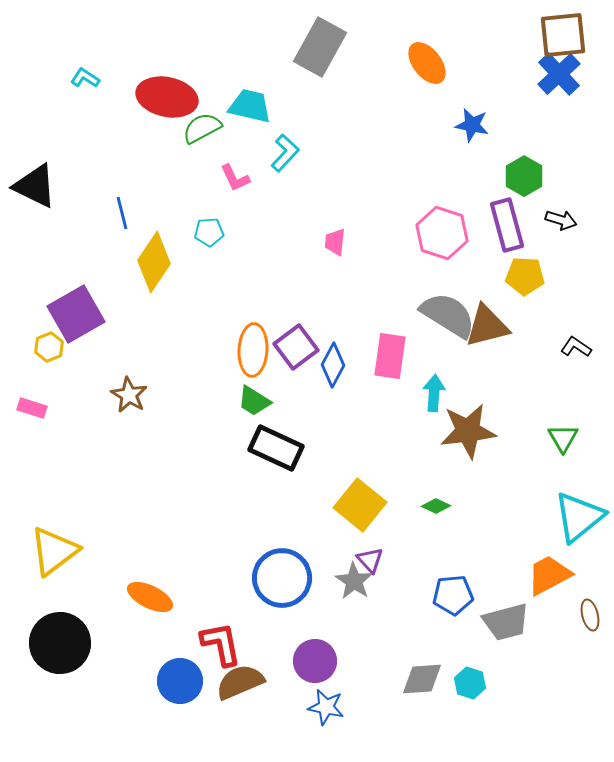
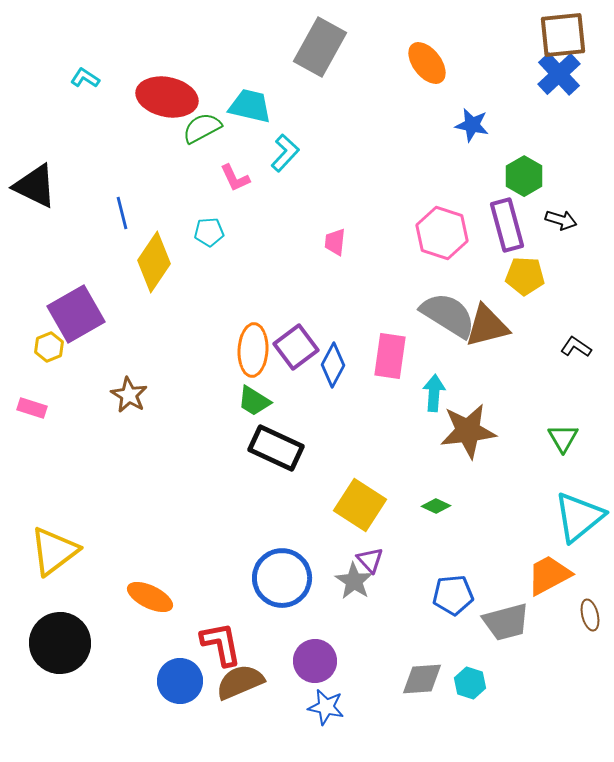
yellow square at (360, 505): rotated 6 degrees counterclockwise
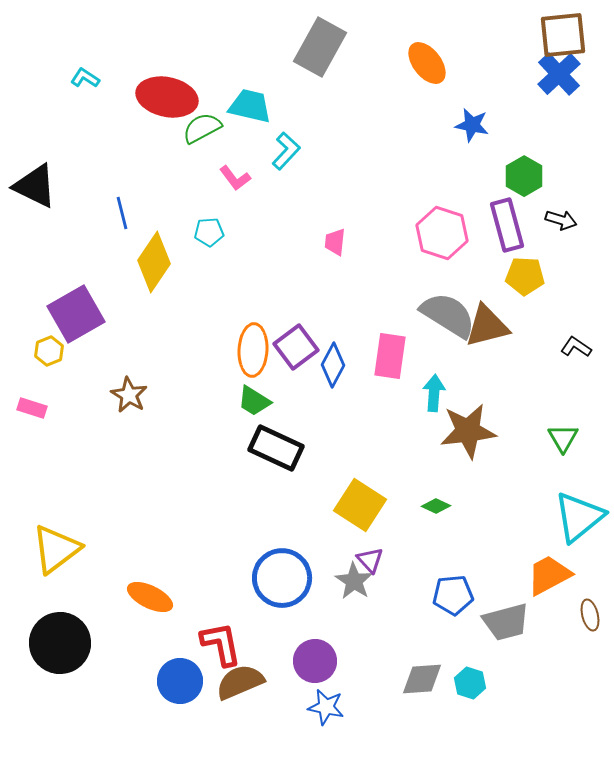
cyan L-shape at (285, 153): moved 1 px right, 2 px up
pink L-shape at (235, 178): rotated 12 degrees counterclockwise
yellow hexagon at (49, 347): moved 4 px down
yellow triangle at (54, 551): moved 2 px right, 2 px up
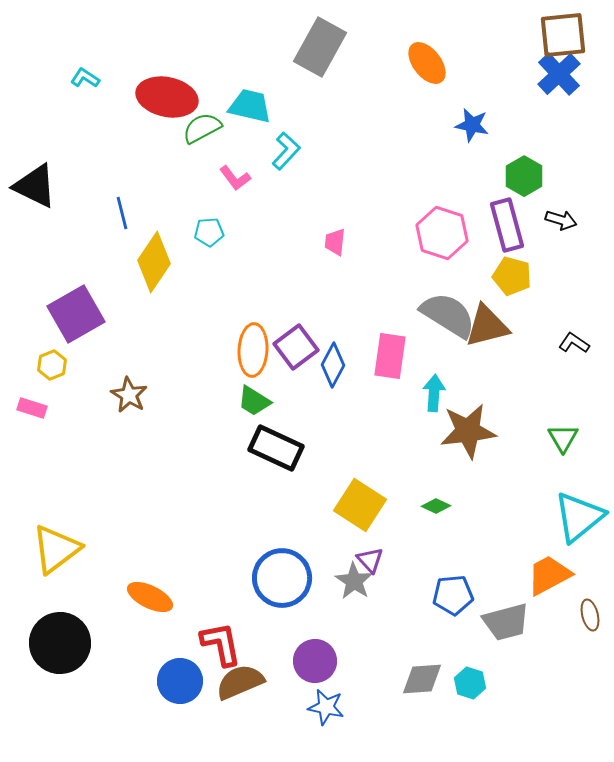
yellow pentagon at (525, 276): moved 13 px left; rotated 12 degrees clockwise
black L-shape at (576, 347): moved 2 px left, 4 px up
yellow hexagon at (49, 351): moved 3 px right, 14 px down
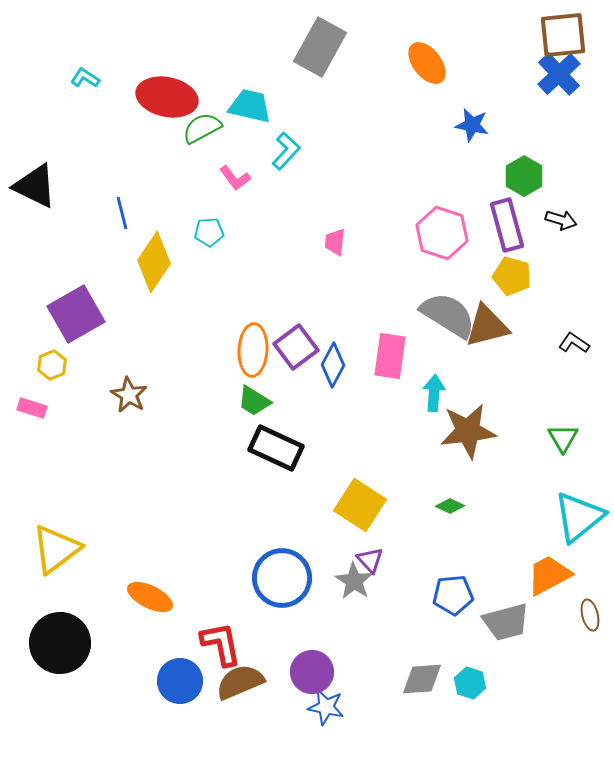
green diamond at (436, 506): moved 14 px right
purple circle at (315, 661): moved 3 px left, 11 px down
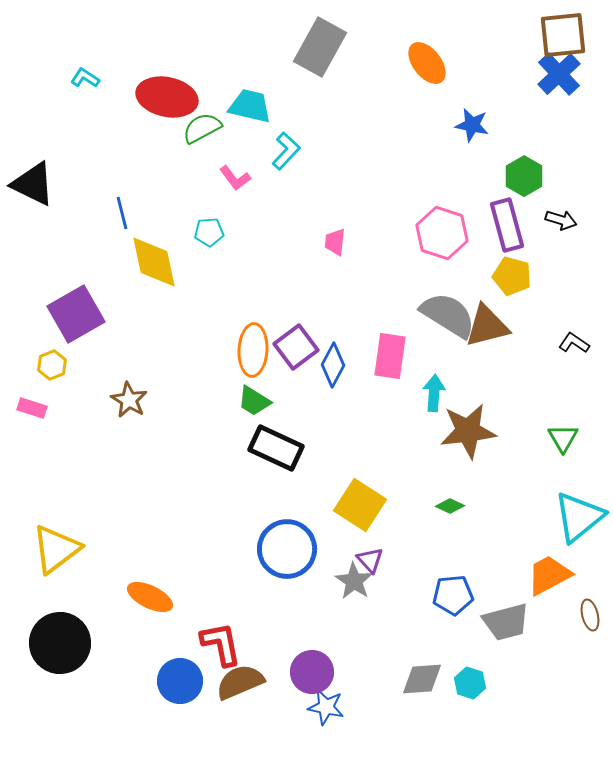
black triangle at (35, 186): moved 2 px left, 2 px up
yellow diamond at (154, 262): rotated 46 degrees counterclockwise
brown star at (129, 395): moved 5 px down
blue circle at (282, 578): moved 5 px right, 29 px up
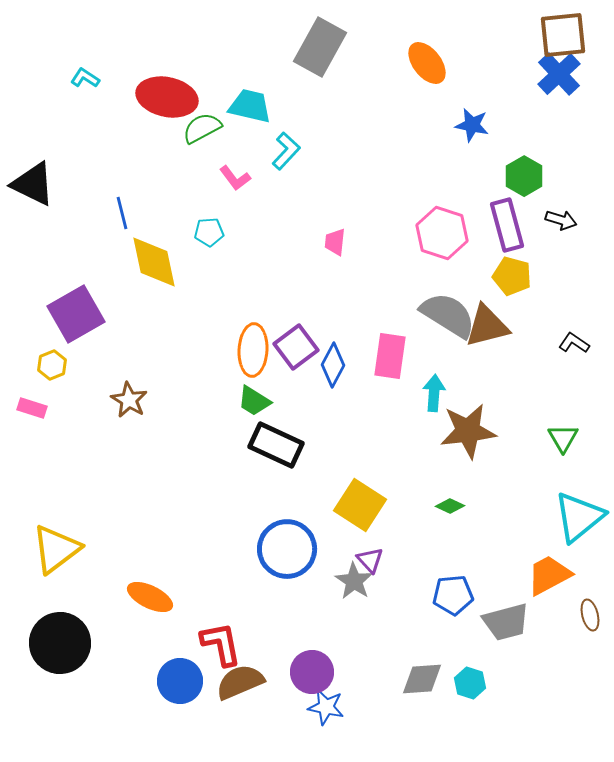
black rectangle at (276, 448): moved 3 px up
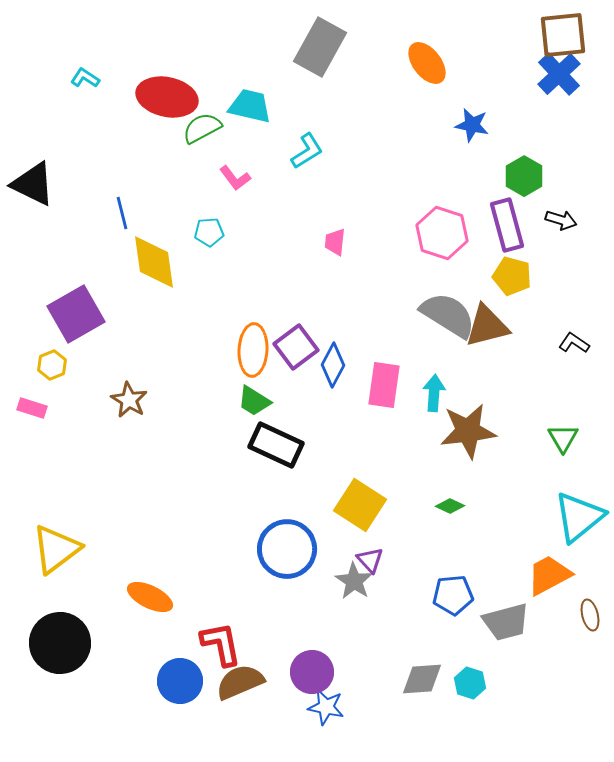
cyan L-shape at (286, 151): moved 21 px right; rotated 15 degrees clockwise
yellow diamond at (154, 262): rotated 4 degrees clockwise
pink rectangle at (390, 356): moved 6 px left, 29 px down
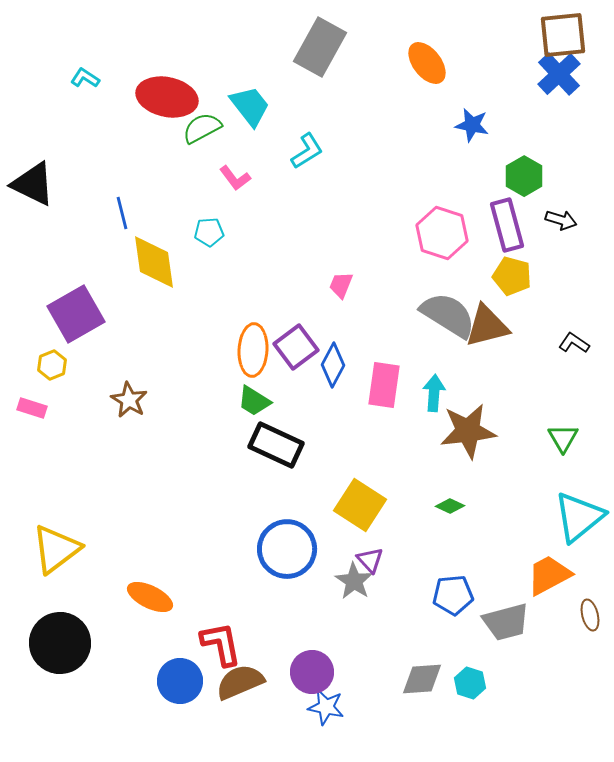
cyan trapezoid at (250, 106): rotated 39 degrees clockwise
pink trapezoid at (335, 242): moved 6 px right, 43 px down; rotated 16 degrees clockwise
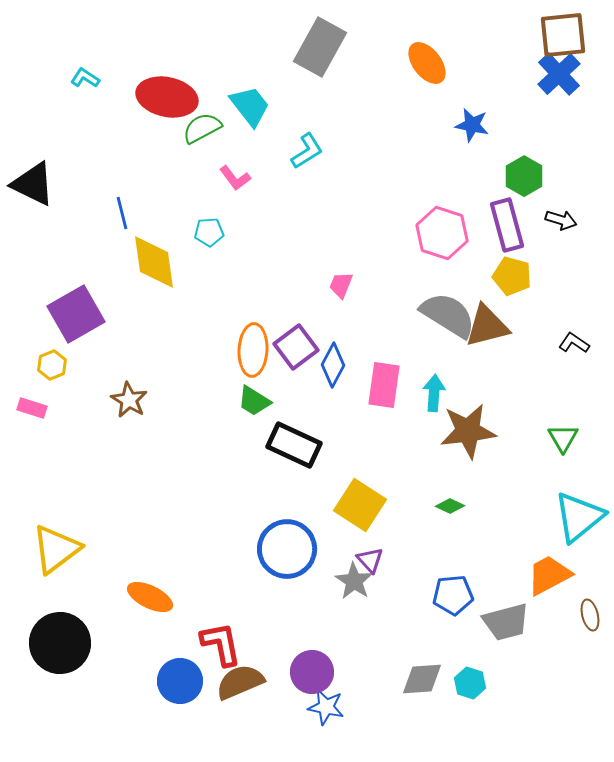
black rectangle at (276, 445): moved 18 px right
